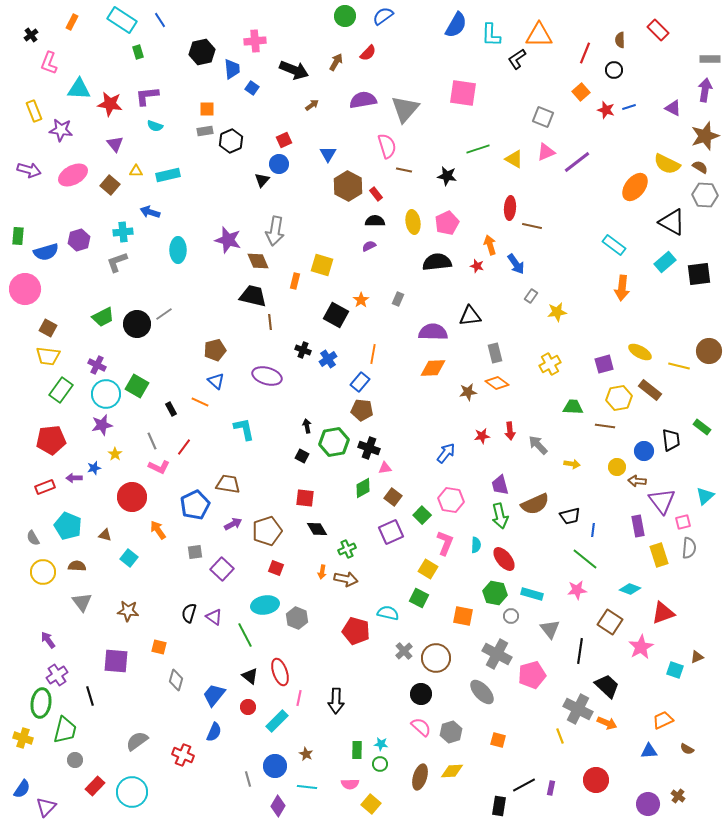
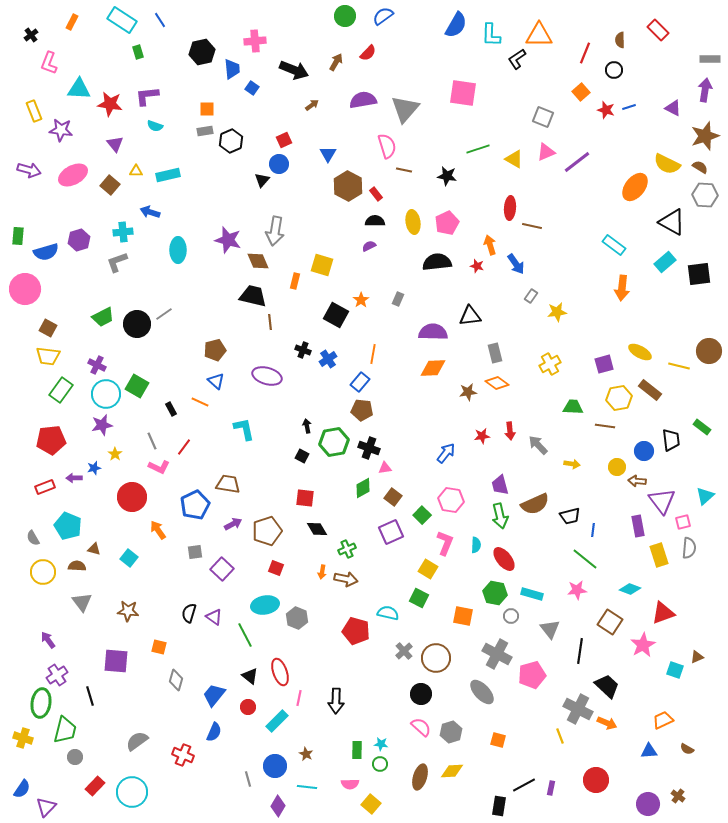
brown triangle at (105, 535): moved 11 px left, 14 px down
pink star at (641, 647): moved 2 px right, 2 px up
gray circle at (75, 760): moved 3 px up
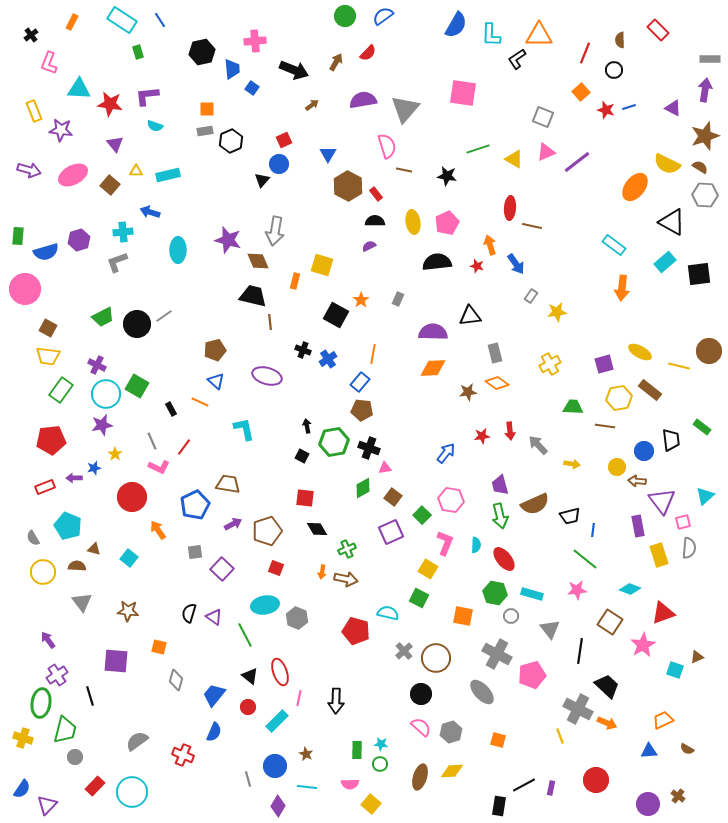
gray line at (164, 314): moved 2 px down
purple triangle at (46, 807): moved 1 px right, 2 px up
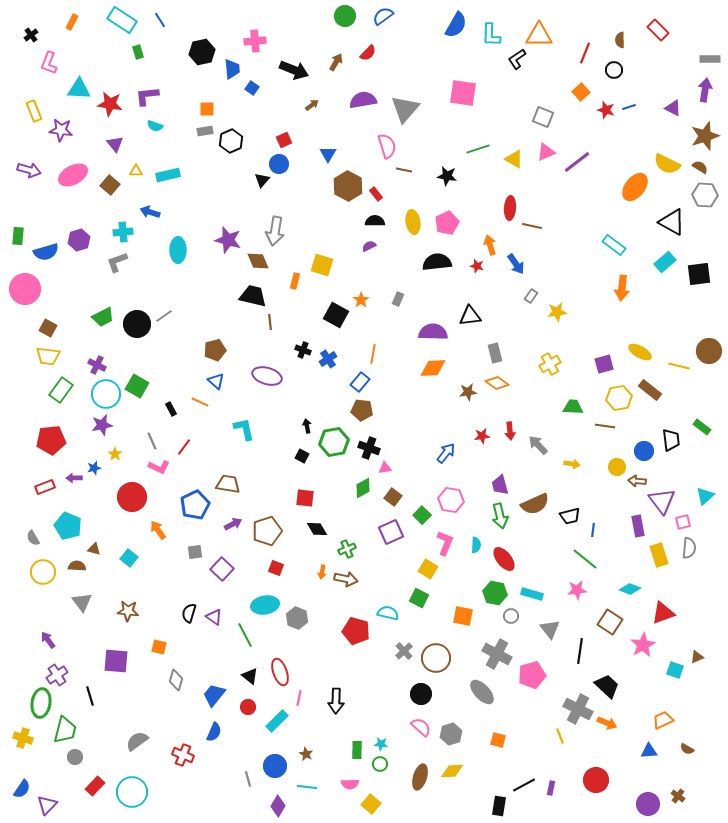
gray hexagon at (451, 732): moved 2 px down
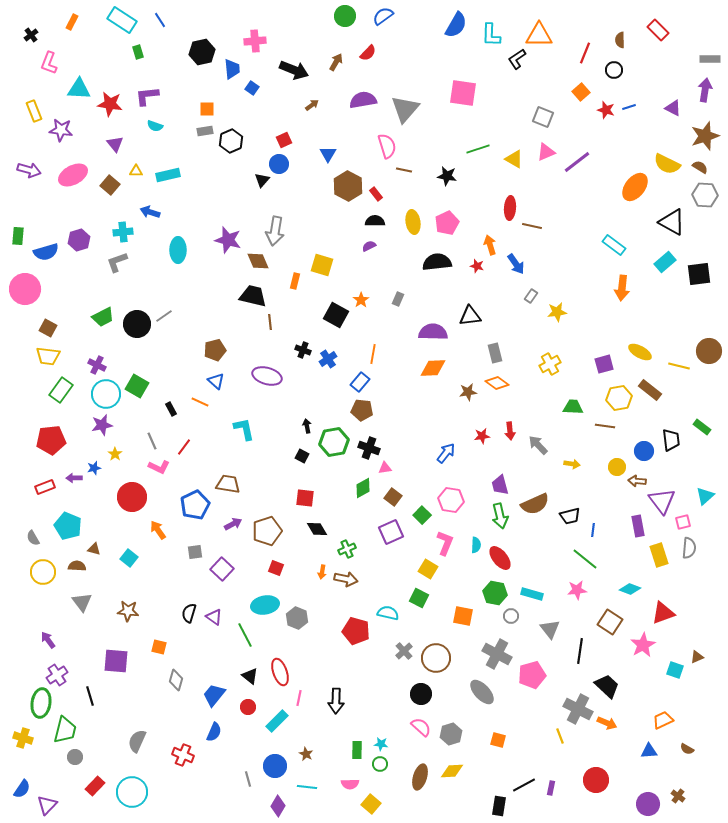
red ellipse at (504, 559): moved 4 px left, 1 px up
gray semicircle at (137, 741): rotated 30 degrees counterclockwise
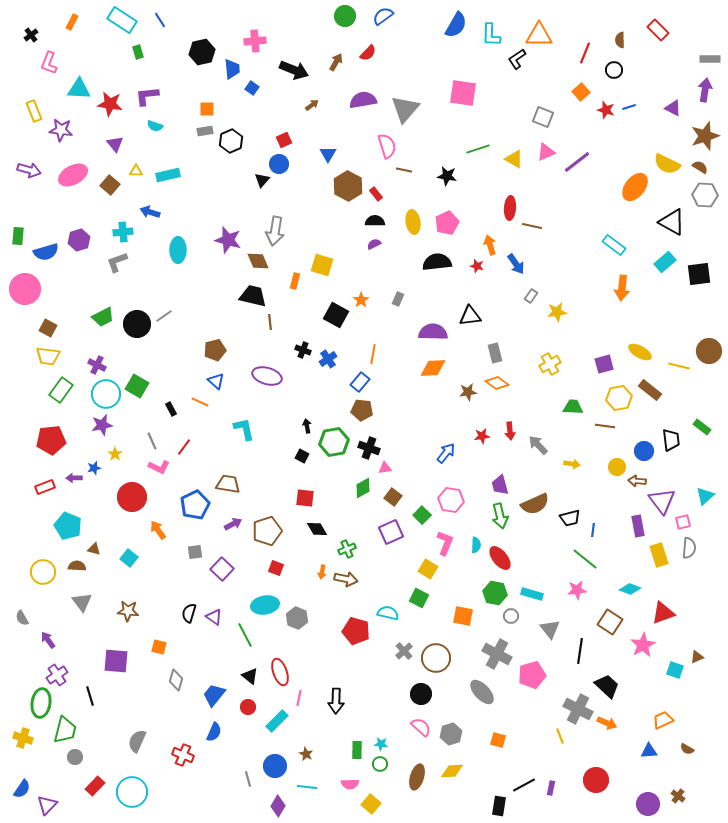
purple semicircle at (369, 246): moved 5 px right, 2 px up
black trapezoid at (570, 516): moved 2 px down
gray semicircle at (33, 538): moved 11 px left, 80 px down
brown ellipse at (420, 777): moved 3 px left
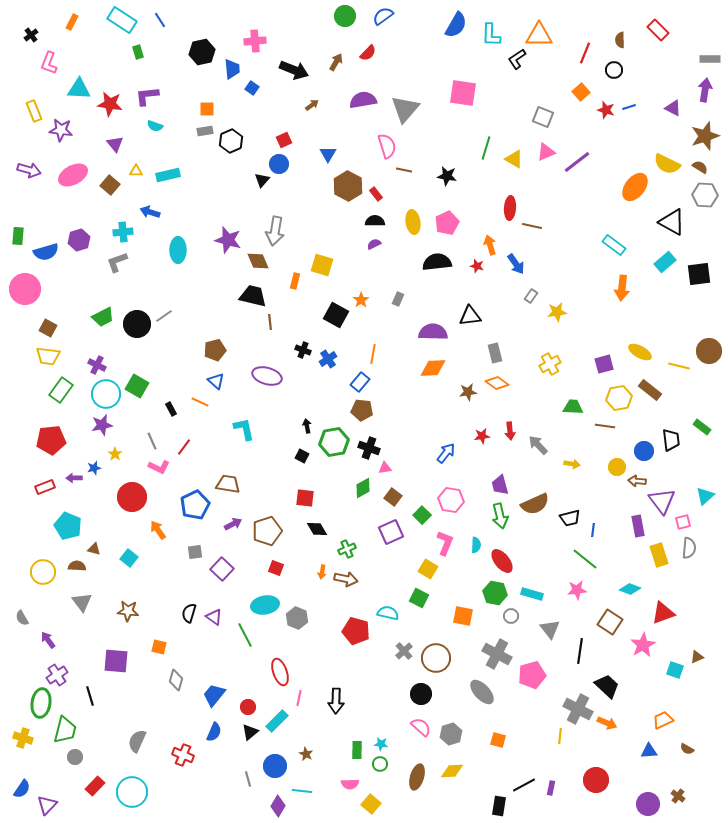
green line at (478, 149): moved 8 px right, 1 px up; rotated 55 degrees counterclockwise
red ellipse at (500, 558): moved 2 px right, 3 px down
black triangle at (250, 676): moved 56 px down; rotated 42 degrees clockwise
yellow line at (560, 736): rotated 28 degrees clockwise
cyan line at (307, 787): moved 5 px left, 4 px down
